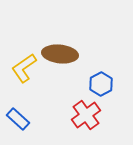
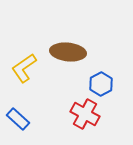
brown ellipse: moved 8 px right, 2 px up
red cross: moved 1 px left, 1 px up; rotated 24 degrees counterclockwise
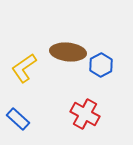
blue hexagon: moved 19 px up
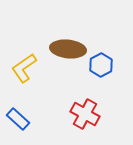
brown ellipse: moved 3 px up
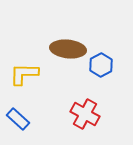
yellow L-shape: moved 6 px down; rotated 36 degrees clockwise
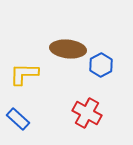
red cross: moved 2 px right, 1 px up
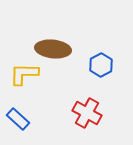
brown ellipse: moved 15 px left
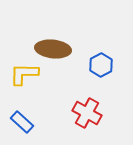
blue rectangle: moved 4 px right, 3 px down
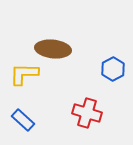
blue hexagon: moved 12 px right, 4 px down
red cross: rotated 12 degrees counterclockwise
blue rectangle: moved 1 px right, 2 px up
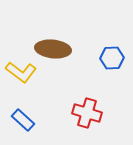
blue hexagon: moved 1 px left, 11 px up; rotated 25 degrees clockwise
yellow L-shape: moved 3 px left, 2 px up; rotated 144 degrees counterclockwise
